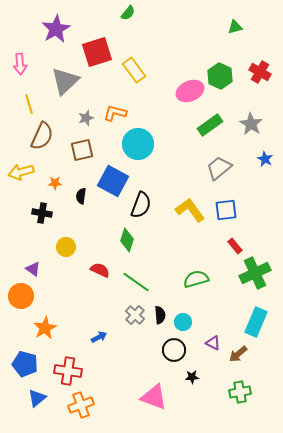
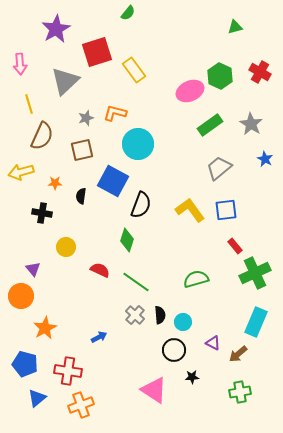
purple triangle at (33, 269): rotated 14 degrees clockwise
pink triangle at (154, 397): moved 7 px up; rotated 12 degrees clockwise
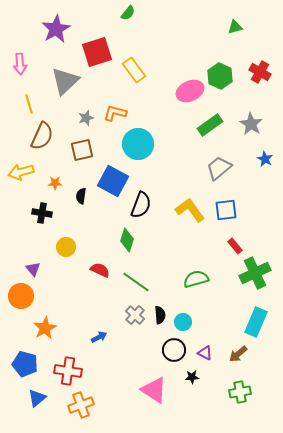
purple triangle at (213, 343): moved 8 px left, 10 px down
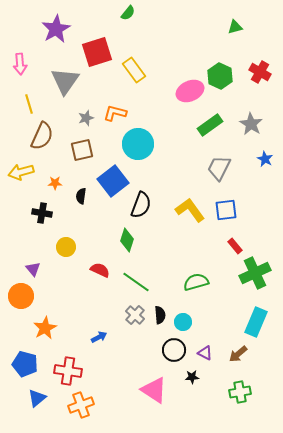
gray triangle at (65, 81): rotated 12 degrees counterclockwise
gray trapezoid at (219, 168): rotated 24 degrees counterclockwise
blue square at (113, 181): rotated 24 degrees clockwise
green semicircle at (196, 279): moved 3 px down
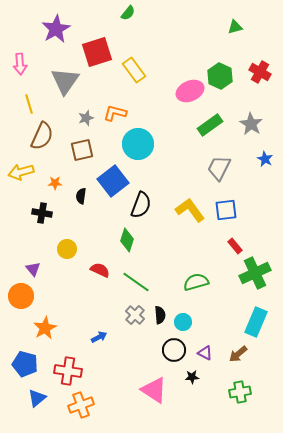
yellow circle at (66, 247): moved 1 px right, 2 px down
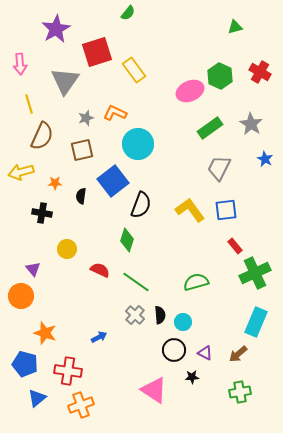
orange L-shape at (115, 113): rotated 10 degrees clockwise
green rectangle at (210, 125): moved 3 px down
orange star at (45, 328): moved 5 px down; rotated 25 degrees counterclockwise
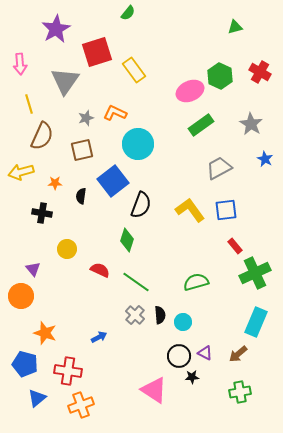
green rectangle at (210, 128): moved 9 px left, 3 px up
gray trapezoid at (219, 168): rotated 36 degrees clockwise
black circle at (174, 350): moved 5 px right, 6 px down
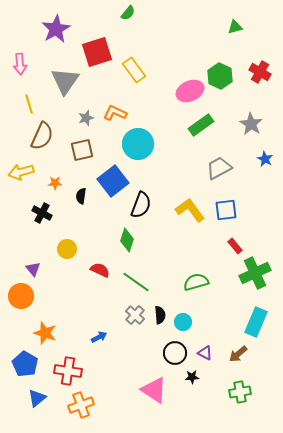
black cross at (42, 213): rotated 18 degrees clockwise
black circle at (179, 356): moved 4 px left, 3 px up
blue pentagon at (25, 364): rotated 15 degrees clockwise
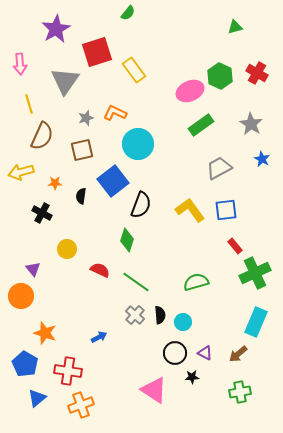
red cross at (260, 72): moved 3 px left, 1 px down
blue star at (265, 159): moved 3 px left
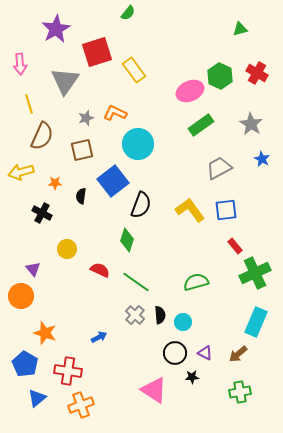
green triangle at (235, 27): moved 5 px right, 2 px down
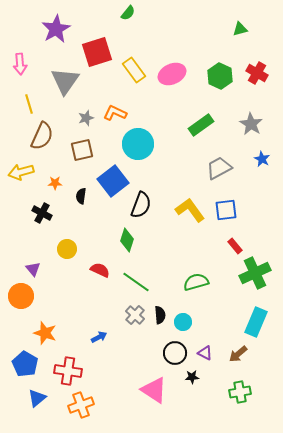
pink ellipse at (190, 91): moved 18 px left, 17 px up
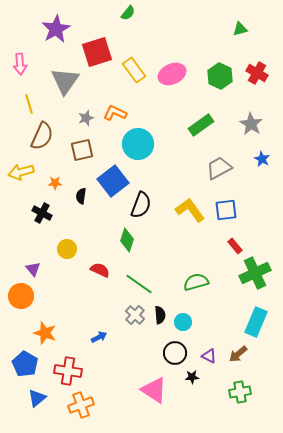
green line at (136, 282): moved 3 px right, 2 px down
purple triangle at (205, 353): moved 4 px right, 3 px down
